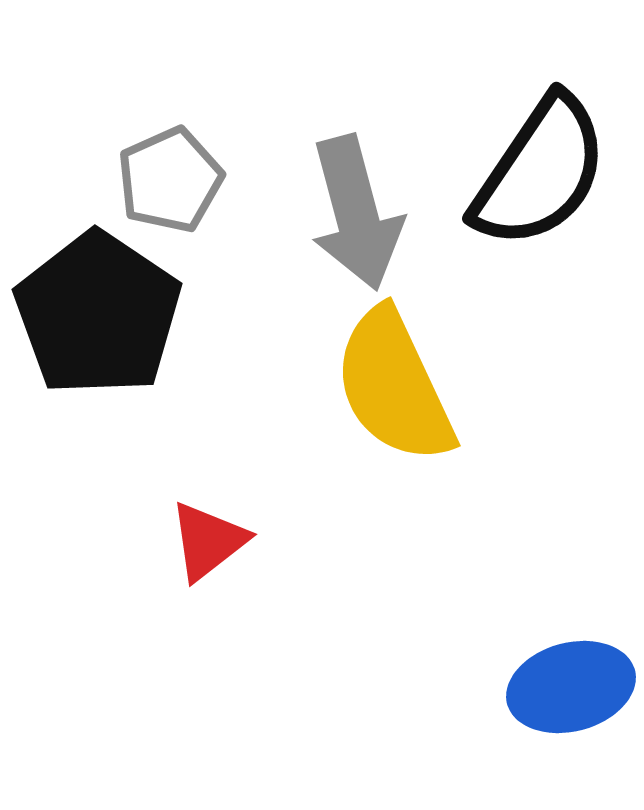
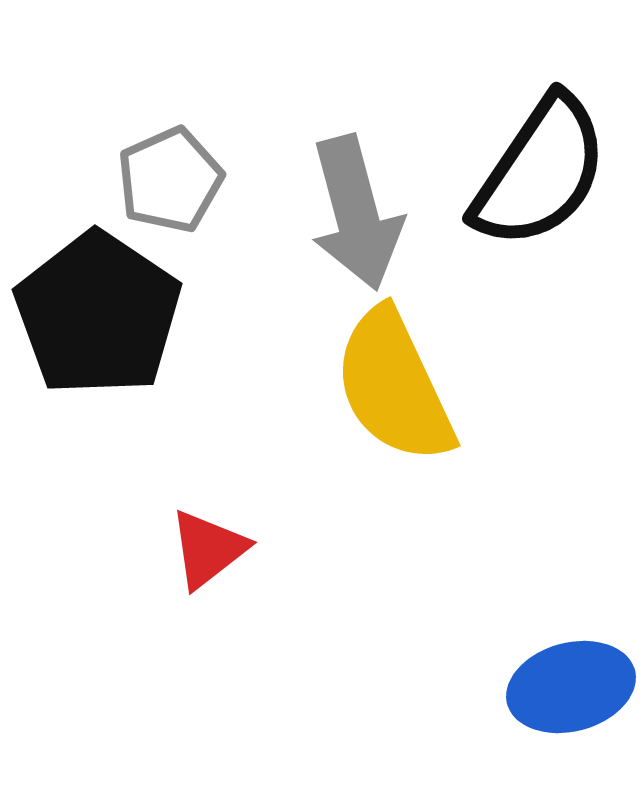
red triangle: moved 8 px down
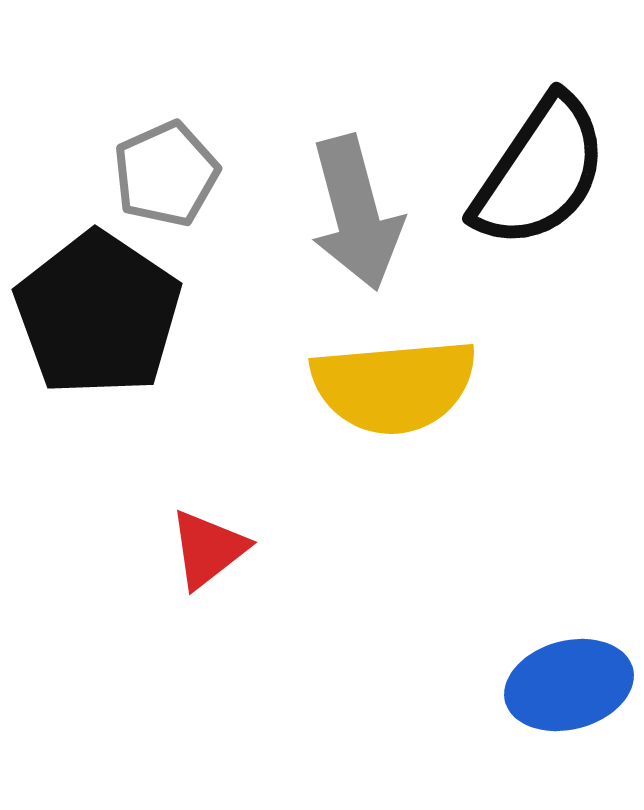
gray pentagon: moved 4 px left, 6 px up
yellow semicircle: rotated 70 degrees counterclockwise
blue ellipse: moved 2 px left, 2 px up
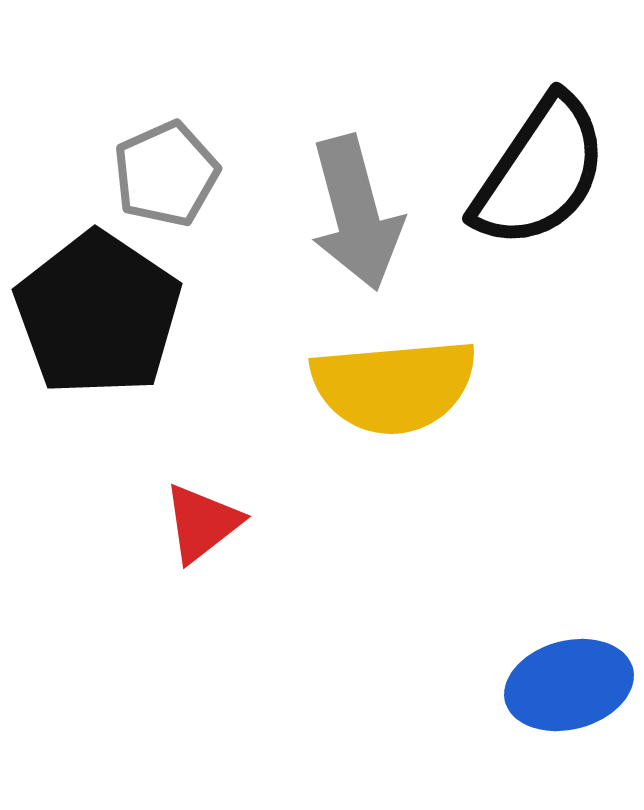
red triangle: moved 6 px left, 26 px up
